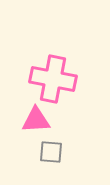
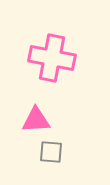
pink cross: moved 1 px left, 21 px up
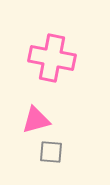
pink triangle: rotated 12 degrees counterclockwise
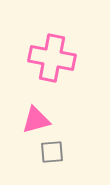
gray square: moved 1 px right; rotated 10 degrees counterclockwise
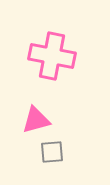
pink cross: moved 2 px up
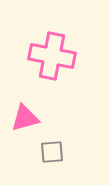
pink triangle: moved 11 px left, 2 px up
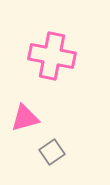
gray square: rotated 30 degrees counterclockwise
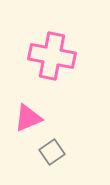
pink triangle: moved 3 px right; rotated 8 degrees counterclockwise
